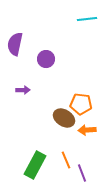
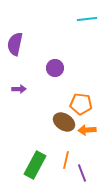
purple circle: moved 9 px right, 9 px down
purple arrow: moved 4 px left, 1 px up
brown ellipse: moved 4 px down
orange line: rotated 36 degrees clockwise
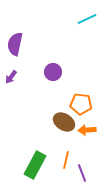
cyan line: rotated 18 degrees counterclockwise
purple circle: moved 2 px left, 4 px down
purple arrow: moved 8 px left, 12 px up; rotated 128 degrees clockwise
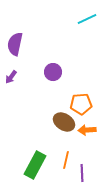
orange pentagon: rotated 10 degrees counterclockwise
purple line: rotated 18 degrees clockwise
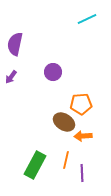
orange arrow: moved 4 px left, 6 px down
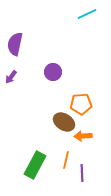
cyan line: moved 5 px up
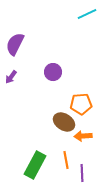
purple semicircle: rotated 15 degrees clockwise
orange line: rotated 24 degrees counterclockwise
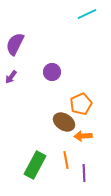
purple circle: moved 1 px left
orange pentagon: rotated 20 degrees counterclockwise
purple line: moved 2 px right
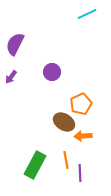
purple line: moved 4 px left
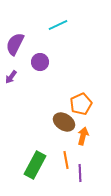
cyan line: moved 29 px left, 11 px down
purple circle: moved 12 px left, 10 px up
orange arrow: rotated 108 degrees clockwise
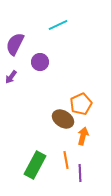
brown ellipse: moved 1 px left, 3 px up
